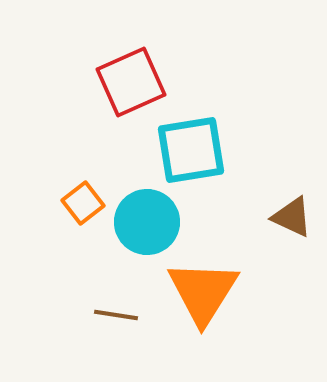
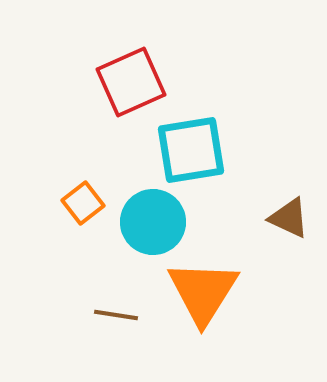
brown triangle: moved 3 px left, 1 px down
cyan circle: moved 6 px right
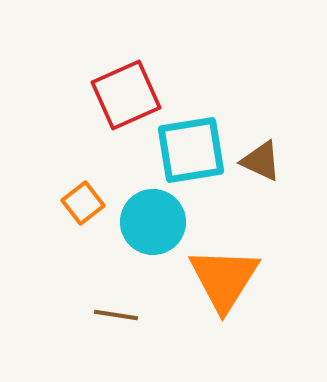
red square: moved 5 px left, 13 px down
brown triangle: moved 28 px left, 57 px up
orange triangle: moved 21 px right, 13 px up
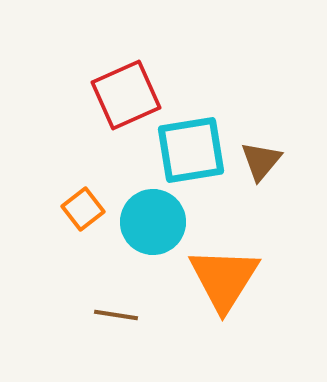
brown triangle: rotated 45 degrees clockwise
orange square: moved 6 px down
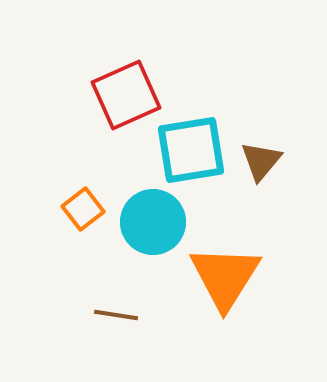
orange triangle: moved 1 px right, 2 px up
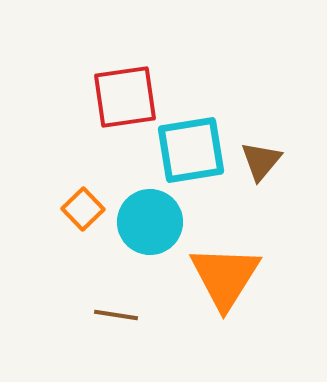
red square: moved 1 px left, 2 px down; rotated 16 degrees clockwise
orange square: rotated 6 degrees counterclockwise
cyan circle: moved 3 px left
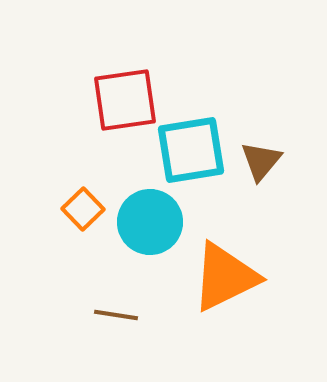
red square: moved 3 px down
orange triangle: rotated 32 degrees clockwise
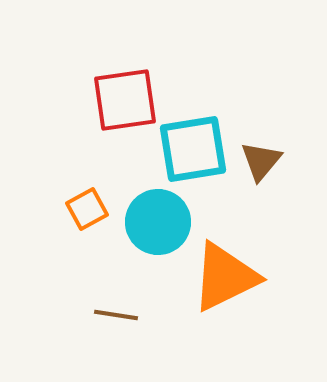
cyan square: moved 2 px right, 1 px up
orange square: moved 4 px right; rotated 15 degrees clockwise
cyan circle: moved 8 px right
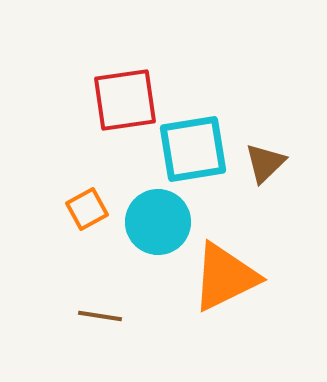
brown triangle: moved 4 px right, 2 px down; rotated 6 degrees clockwise
brown line: moved 16 px left, 1 px down
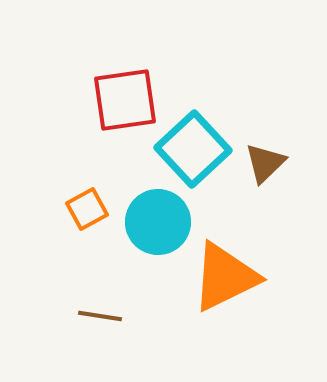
cyan square: rotated 34 degrees counterclockwise
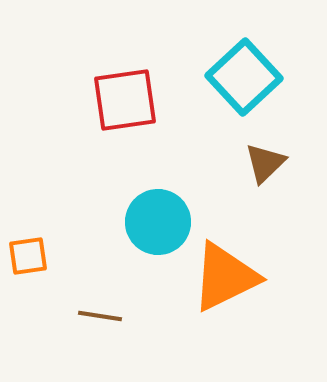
cyan square: moved 51 px right, 72 px up
orange square: moved 59 px left, 47 px down; rotated 21 degrees clockwise
